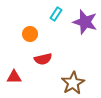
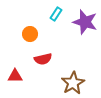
red triangle: moved 1 px right, 1 px up
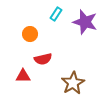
red triangle: moved 8 px right
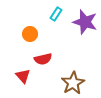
red triangle: rotated 49 degrees clockwise
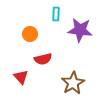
cyan rectangle: rotated 32 degrees counterclockwise
purple star: moved 5 px left, 8 px down; rotated 10 degrees counterclockwise
red triangle: moved 2 px left, 1 px down
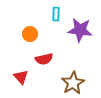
red semicircle: moved 1 px right
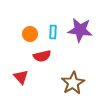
cyan rectangle: moved 3 px left, 18 px down
red semicircle: moved 2 px left, 3 px up
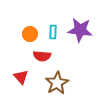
red semicircle: rotated 18 degrees clockwise
brown star: moved 16 px left
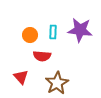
orange circle: moved 1 px down
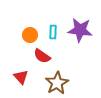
red semicircle: rotated 30 degrees clockwise
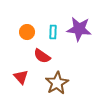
purple star: moved 1 px left, 1 px up
orange circle: moved 3 px left, 3 px up
